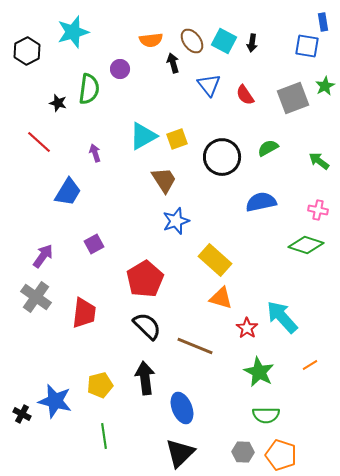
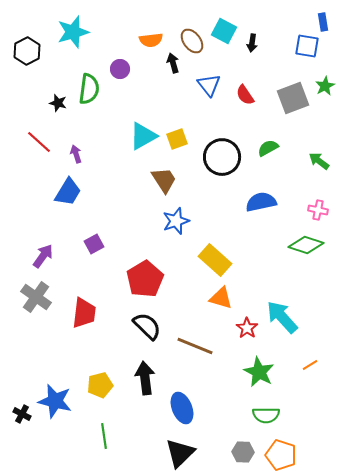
cyan square at (224, 41): moved 10 px up
purple arrow at (95, 153): moved 19 px left, 1 px down
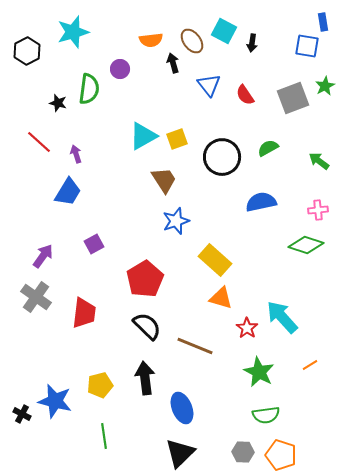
pink cross at (318, 210): rotated 18 degrees counterclockwise
green semicircle at (266, 415): rotated 8 degrees counterclockwise
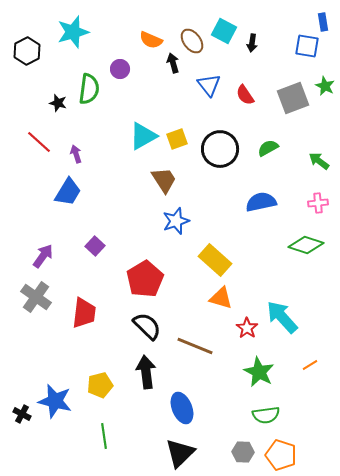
orange semicircle at (151, 40): rotated 30 degrees clockwise
green star at (325, 86): rotated 18 degrees counterclockwise
black circle at (222, 157): moved 2 px left, 8 px up
pink cross at (318, 210): moved 7 px up
purple square at (94, 244): moved 1 px right, 2 px down; rotated 18 degrees counterclockwise
black arrow at (145, 378): moved 1 px right, 6 px up
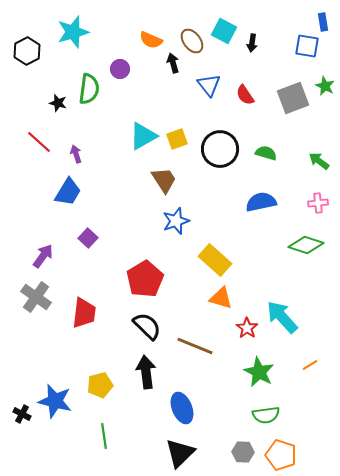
green semicircle at (268, 148): moved 2 px left, 5 px down; rotated 45 degrees clockwise
purple square at (95, 246): moved 7 px left, 8 px up
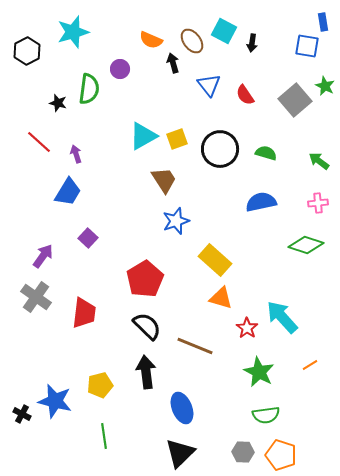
gray square at (293, 98): moved 2 px right, 2 px down; rotated 20 degrees counterclockwise
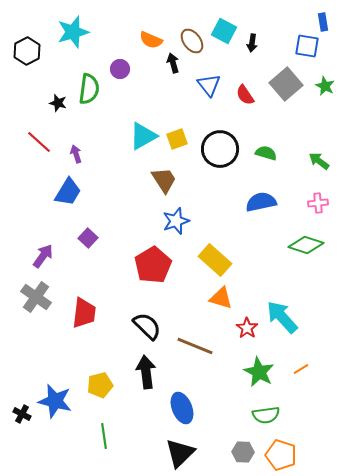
gray square at (295, 100): moved 9 px left, 16 px up
red pentagon at (145, 279): moved 8 px right, 14 px up
orange line at (310, 365): moved 9 px left, 4 px down
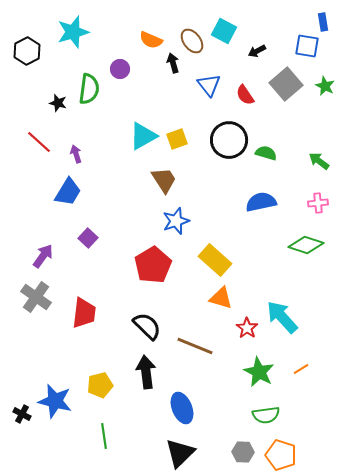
black arrow at (252, 43): moved 5 px right, 8 px down; rotated 54 degrees clockwise
black circle at (220, 149): moved 9 px right, 9 px up
